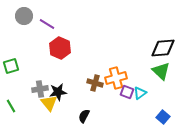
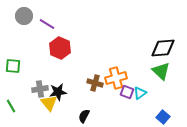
green square: moved 2 px right; rotated 21 degrees clockwise
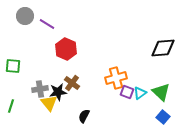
gray circle: moved 1 px right
red hexagon: moved 6 px right, 1 px down
green triangle: moved 21 px down
brown cross: moved 23 px left; rotated 21 degrees clockwise
green line: rotated 48 degrees clockwise
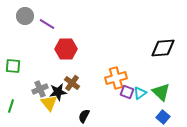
red hexagon: rotated 25 degrees counterclockwise
gray cross: rotated 14 degrees counterclockwise
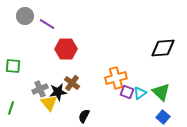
green line: moved 2 px down
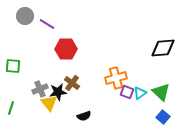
black semicircle: rotated 136 degrees counterclockwise
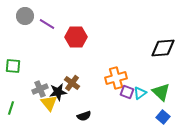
red hexagon: moved 10 px right, 12 px up
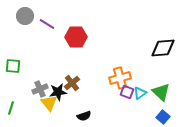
orange cross: moved 4 px right
brown cross: rotated 14 degrees clockwise
